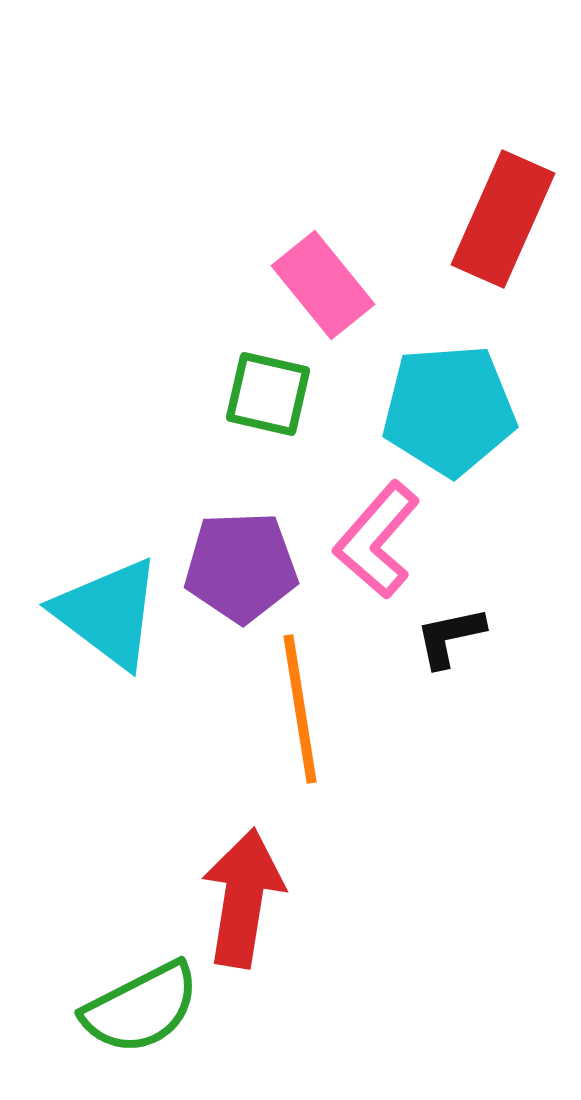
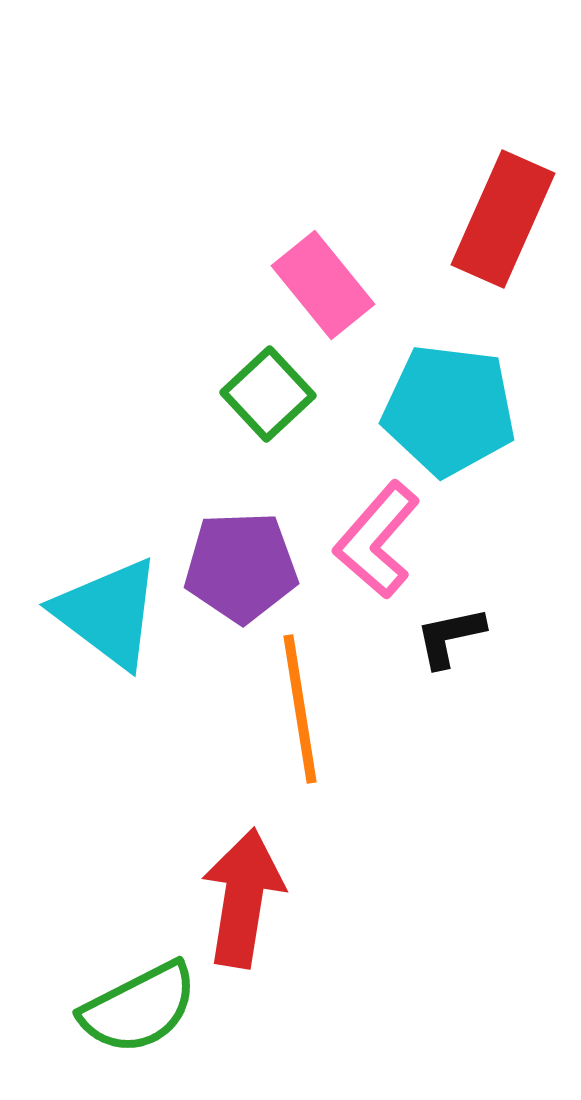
green square: rotated 34 degrees clockwise
cyan pentagon: rotated 11 degrees clockwise
green semicircle: moved 2 px left
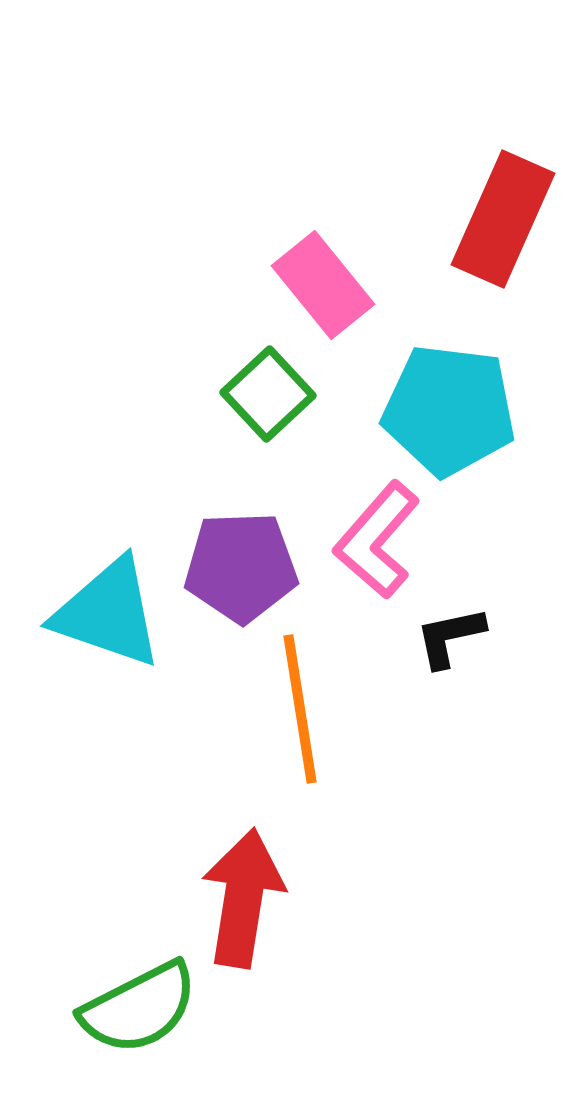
cyan triangle: rotated 18 degrees counterclockwise
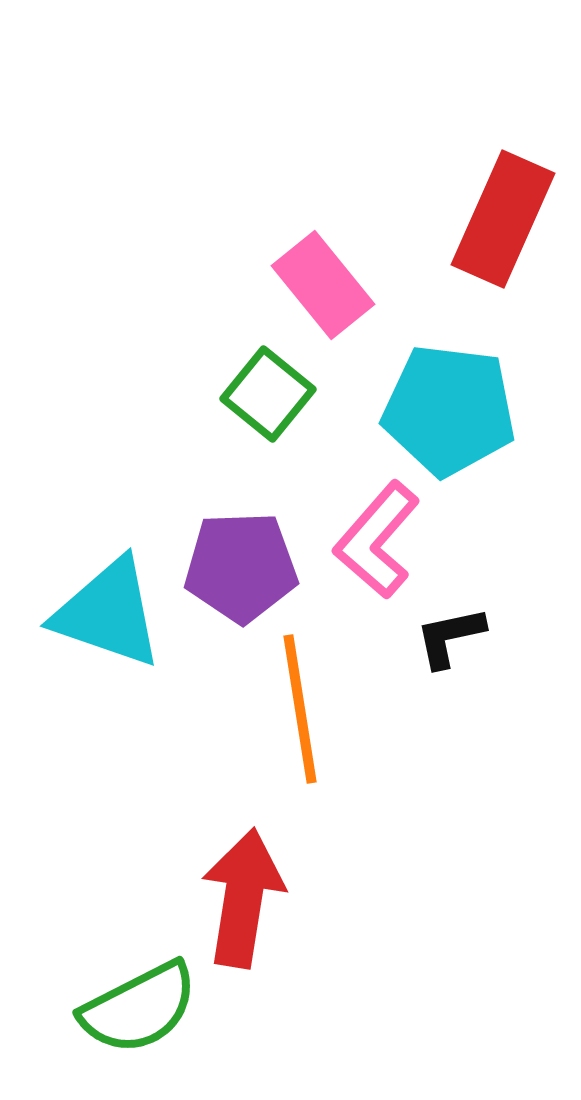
green square: rotated 8 degrees counterclockwise
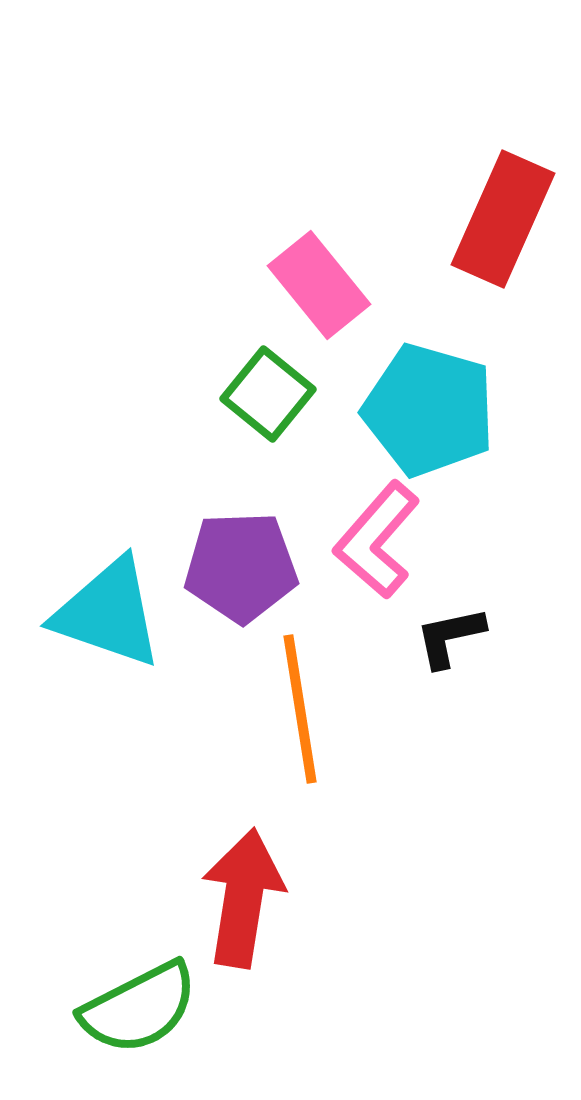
pink rectangle: moved 4 px left
cyan pentagon: moved 20 px left; rotated 9 degrees clockwise
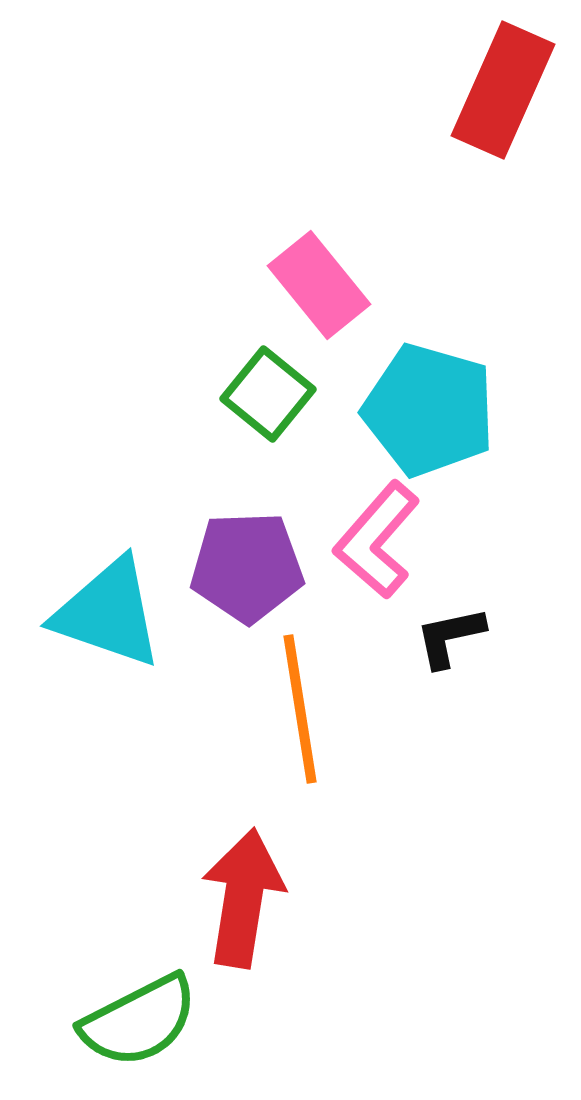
red rectangle: moved 129 px up
purple pentagon: moved 6 px right
green semicircle: moved 13 px down
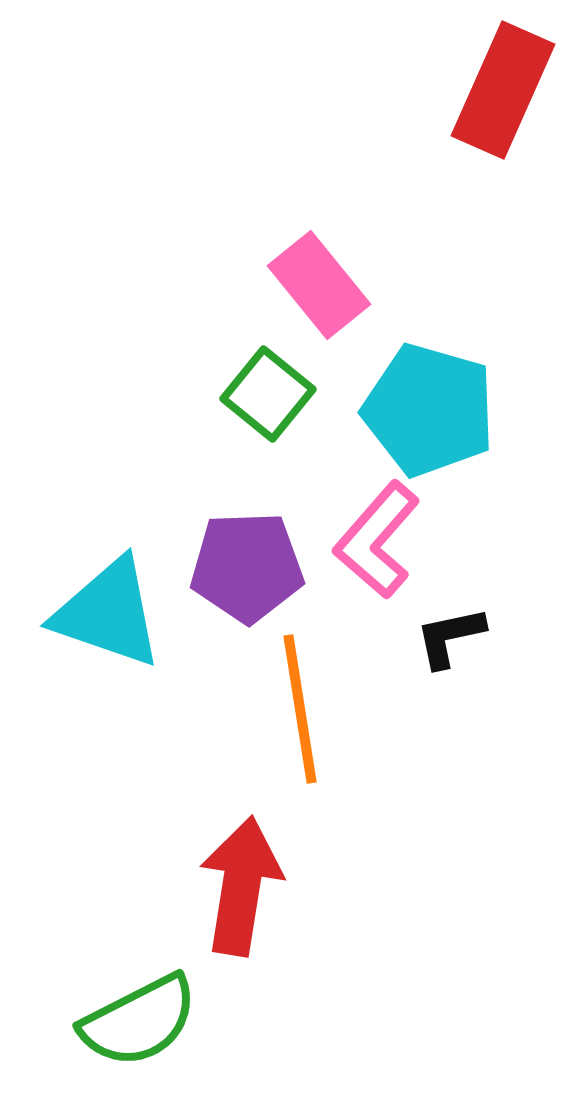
red arrow: moved 2 px left, 12 px up
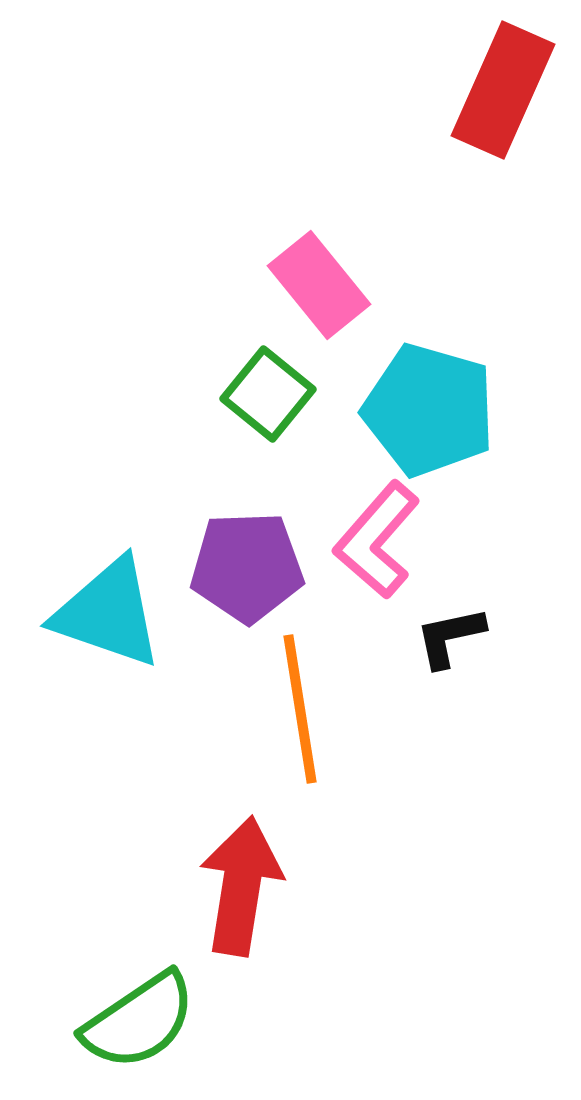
green semicircle: rotated 7 degrees counterclockwise
